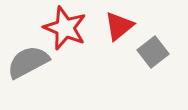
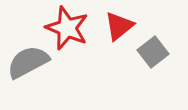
red star: moved 2 px right
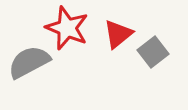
red triangle: moved 1 px left, 8 px down
gray semicircle: moved 1 px right
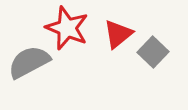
gray square: rotated 8 degrees counterclockwise
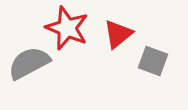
gray square: moved 9 px down; rotated 24 degrees counterclockwise
gray semicircle: moved 1 px down
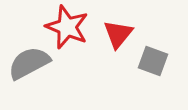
red star: moved 1 px up
red triangle: rotated 12 degrees counterclockwise
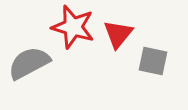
red star: moved 6 px right; rotated 6 degrees counterclockwise
gray square: rotated 8 degrees counterclockwise
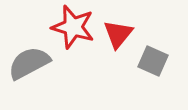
gray square: rotated 12 degrees clockwise
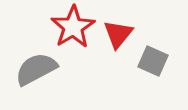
red star: rotated 24 degrees clockwise
gray semicircle: moved 7 px right, 6 px down
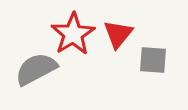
red star: moved 7 px down
gray square: moved 1 px up; rotated 20 degrees counterclockwise
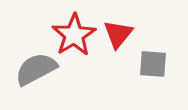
red star: moved 1 px right, 1 px down
gray square: moved 4 px down
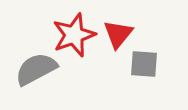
red star: rotated 12 degrees clockwise
gray square: moved 9 px left
